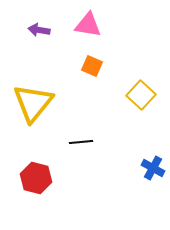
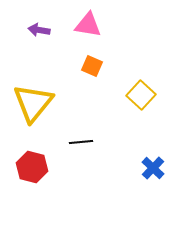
blue cross: rotated 15 degrees clockwise
red hexagon: moved 4 px left, 11 px up
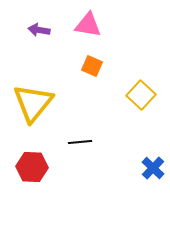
black line: moved 1 px left
red hexagon: rotated 12 degrees counterclockwise
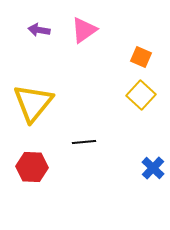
pink triangle: moved 4 px left, 5 px down; rotated 44 degrees counterclockwise
orange square: moved 49 px right, 9 px up
black line: moved 4 px right
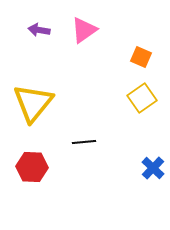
yellow square: moved 1 px right, 3 px down; rotated 12 degrees clockwise
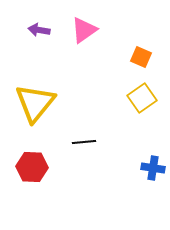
yellow triangle: moved 2 px right
blue cross: rotated 35 degrees counterclockwise
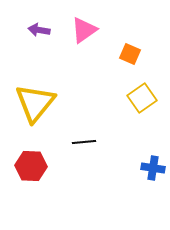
orange square: moved 11 px left, 3 px up
red hexagon: moved 1 px left, 1 px up
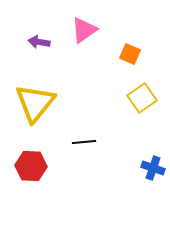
purple arrow: moved 12 px down
blue cross: rotated 10 degrees clockwise
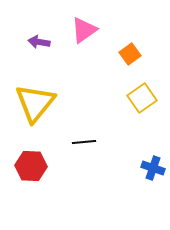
orange square: rotated 30 degrees clockwise
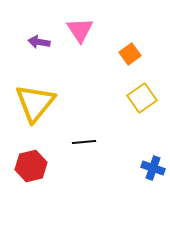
pink triangle: moved 4 px left; rotated 28 degrees counterclockwise
red hexagon: rotated 16 degrees counterclockwise
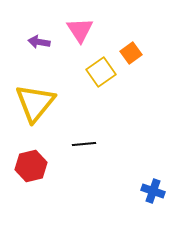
orange square: moved 1 px right, 1 px up
yellow square: moved 41 px left, 26 px up
black line: moved 2 px down
blue cross: moved 23 px down
